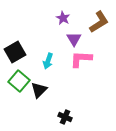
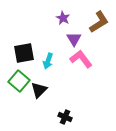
black square: moved 9 px right, 1 px down; rotated 20 degrees clockwise
pink L-shape: rotated 50 degrees clockwise
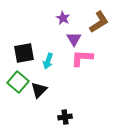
pink L-shape: moved 1 px right, 1 px up; rotated 50 degrees counterclockwise
green square: moved 1 px left, 1 px down
black cross: rotated 32 degrees counterclockwise
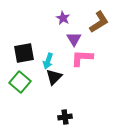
green square: moved 2 px right
black triangle: moved 15 px right, 13 px up
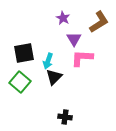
black cross: rotated 16 degrees clockwise
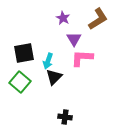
brown L-shape: moved 1 px left, 3 px up
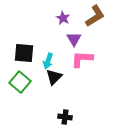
brown L-shape: moved 3 px left, 3 px up
black square: rotated 15 degrees clockwise
pink L-shape: moved 1 px down
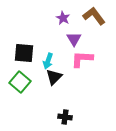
brown L-shape: moved 1 px left; rotated 95 degrees counterclockwise
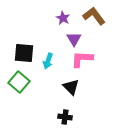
black triangle: moved 17 px right, 10 px down; rotated 30 degrees counterclockwise
green square: moved 1 px left
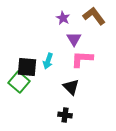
black square: moved 3 px right, 14 px down
black cross: moved 2 px up
